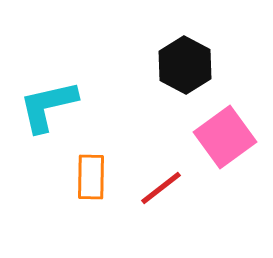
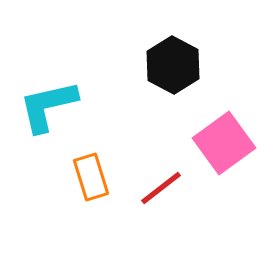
black hexagon: moved 12 px left
pink square: moved 1 px left, 6 px down
orange rectangle: rotated 18 degrees counterclockwise
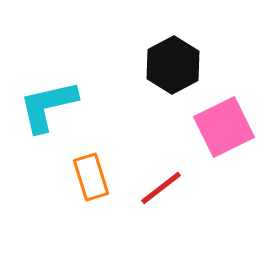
black hexagon: rotated 4 degrees clockwise
pink square: moved 16 px up; rotated 10 degrees clockwise
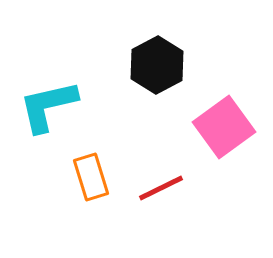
black hexagon: moved 16 px left
pink square: rotated 10 degrees counterclockwise
red line: rotated 12 degrees clockwise
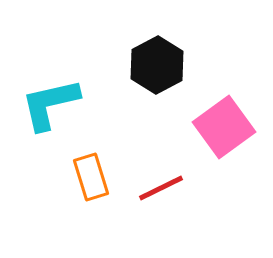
cyan L-shape: moved 2 px right, 2 px up
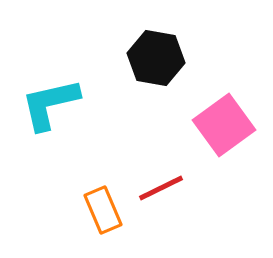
black hexagon: moved 1 px left, 7 px up; rotated 22 degrees counterclockwise
pink square: moved 2 px up
orange rectangle: moved 12 px right, 33 px down; rotated 6 degrees counterclockwise
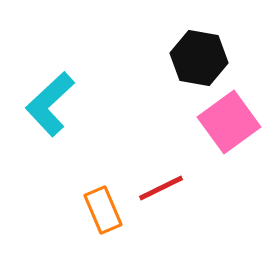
black hexagon: moved 43 px right
cyan L-shape: rotated 30 degrees counterclockwise
pink square: moved 5 px right, 3 px up
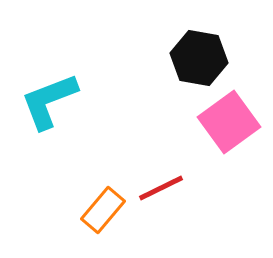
cyan L-shape: moved 1 px left, 3 px up; rotated 22 degrees clockwise
orange rectangle: rotated 63 degrees clockwise
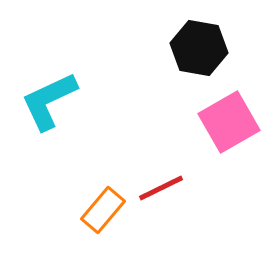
black hexagon: moved 10 px up
cyan L-shape: rotated 4 degrees counterclockwise
pink square: rotated 6 degrees clockwise
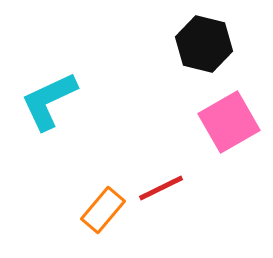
black hexagon: moved 5 px right, 4 px up; rotated 4 degrees clockwise
